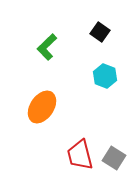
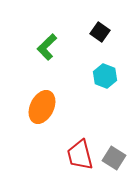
orange ellipse: rotated 8 degrees counterclockwise
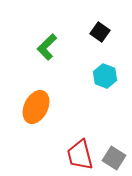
orange ellipse: moved 6 px left
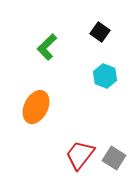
red trapezoid: rotated 52 degrees clockwise
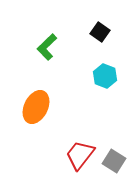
gray square: moved 3 px down
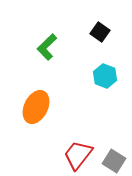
red trapezoid: moved 2 px left
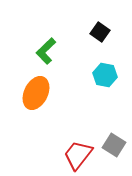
green L-shape: moved 1 px left, 4 px down
cyan hexagon: moved 1 px up; rotated 10 degrees counterclockwise
orange ellipse: moved 14 px up
gray square: moved 16 px up
